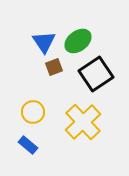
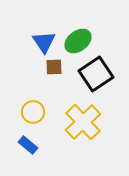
brown square: rotated 18 degrees clockwise
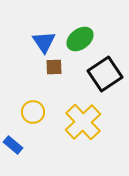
green ellipse: moved 2 px right, 2 px up
black square: moved 9 px right
blue rectangle: moved 15 px left
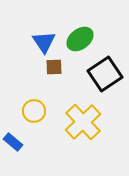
yellow circle: moved 1 px right, 1 px up
blue rectangle: moved 3 px up
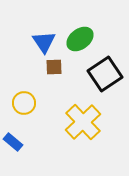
yellow circle: moved 10 px left, 8 px up
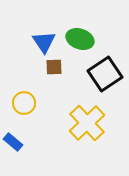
green ellipse: rotated 56 degrees clockwise
yellow cross: moved 4 px right, 1 px down
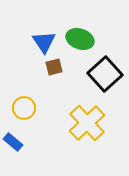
brown square: rotated 12 degrees counterclockwise
black square: rotated 8 degrees counterclockwise
yellow circle: moved 5 px down
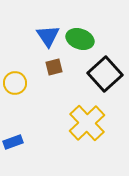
blue triangle: moved 4 px right, 6 px up
yellow circle: moved 9 px left, 25 px up
blue rectangle: rotated 60 degrees counterclockwise
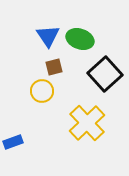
yellow circle: moved 27 px right, 8 px down
